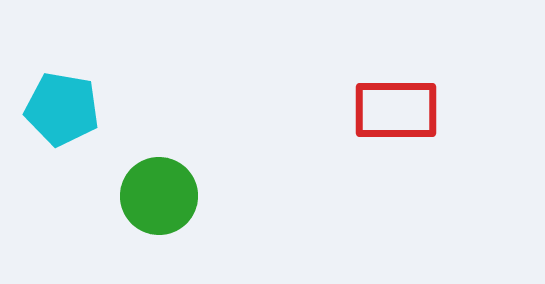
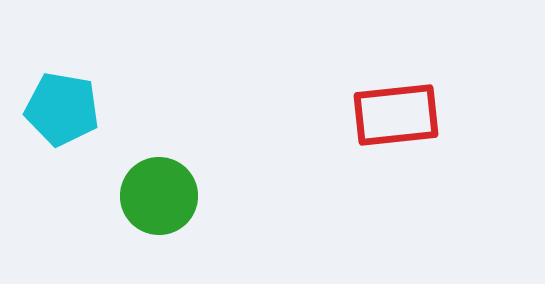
red rectangle: moved 5 px down; rotated 6 degrees counterclockwise
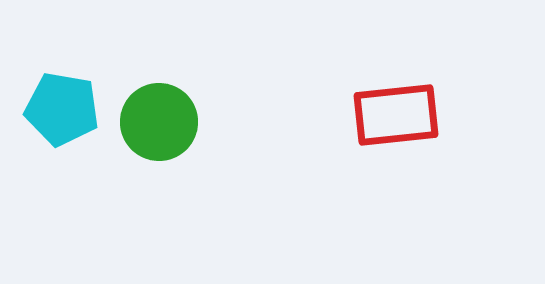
green circle: moved 74 px up
